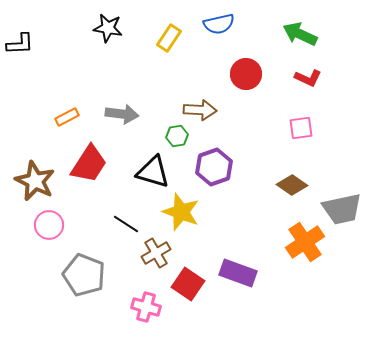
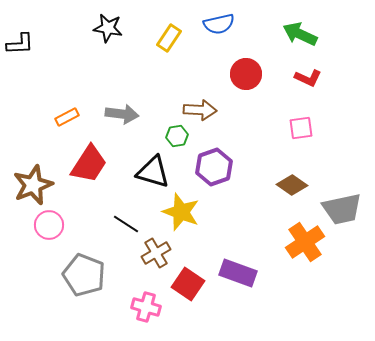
brown star: moved 2 px left, 4 px down; rotated 24 degrees clockwise
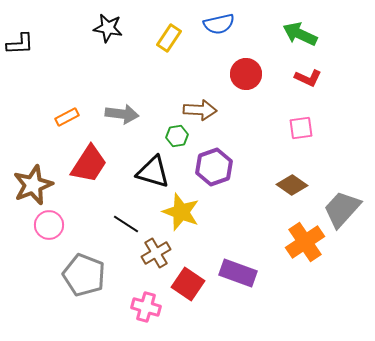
gray trapezoid: rotated 144 degrees clockwise
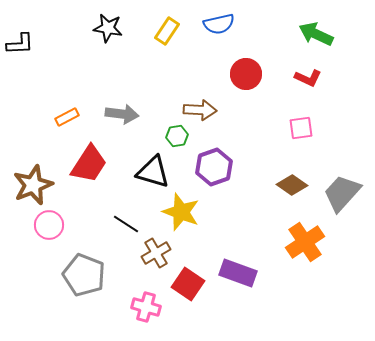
green arrow: moved 16 px right
yellow rectangle: moved 2 px left, 7 px up
gray trapezoid: moved 16 px up
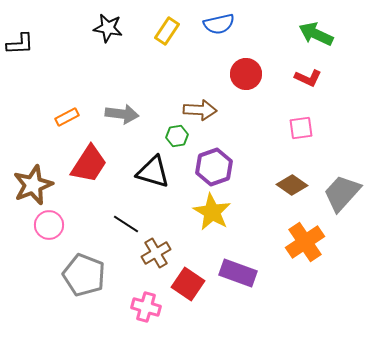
yellow star: moved 31 px right; rotated 9 degrees clockwise
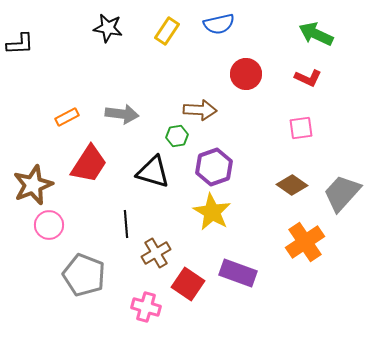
black line: rotated 52 degrees clockwise
